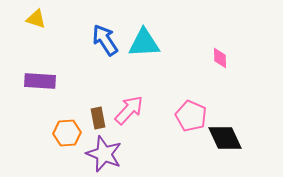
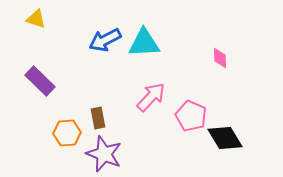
blue arrow: rotated 84 degrees counterclockwise
purple rectangle: rotated 40 degrees clockwise
pink arrow: moved 22 px right, 13 px up
black diamond: rotated 6 degrees counterclockwise
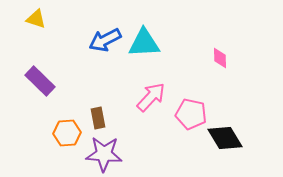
pink pentagon: moved 2 px up; rotated 12 degrees counterclockwise
purple star: rotated 18 degrees counterclockwise
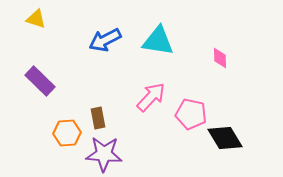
cyan triangle: moved 14 px right, 2 px up; rotated 12 degrees clockwise
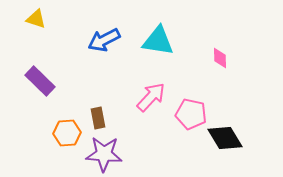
blue arrow: moved 1 px left
